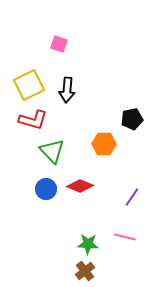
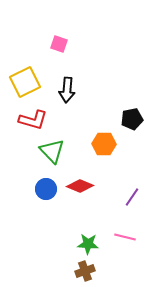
yellow square: moved 4 px left, 3 px up
brown cross: rotated 18 degrees clockwise
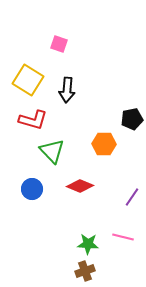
yellow square: moved 3 px right, 2 px up; rotated 32 degrees counterclockwise
blue circle: moved 14 px left
pink line: moved 2 px left
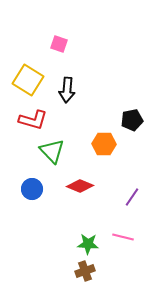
black pentagon: moved 1 px down
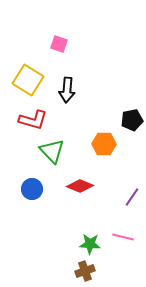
green star: moved 2 px right
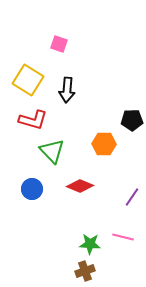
black pentagon: rotated 10 degrees clockwise
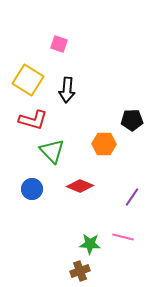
brown cross: moved 5 px left
